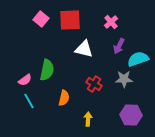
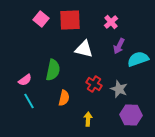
green semicircle: moved 6 px right
gray star: moved 5 px left, 10 px down; rotated 24 degrees clockwise
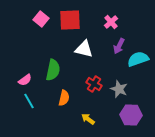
yellow arrow: rotated 56 degrees counterclockwise
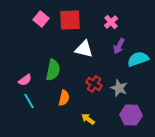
gray star: moved 1 px up
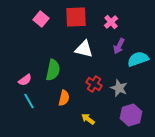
red square: moved 6 px right, 3 px up
purple hexagon: rotated 20 degrees counterclockwise
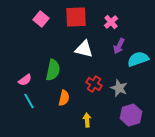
yellow arrow: moved 1 px left, 1 px down; rotated 48 degrees clockwise
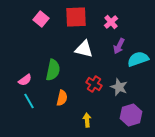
gray star: moved 1 px up
orange semicircle: moved 2 px left
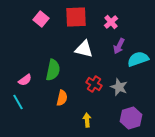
cyan line: moved 11 px left, 1 px down
purple hexagon: moved 3 px down
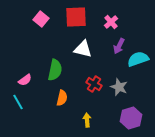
white triangle: moved 1 px left
green semicircle: moved 2 px right
